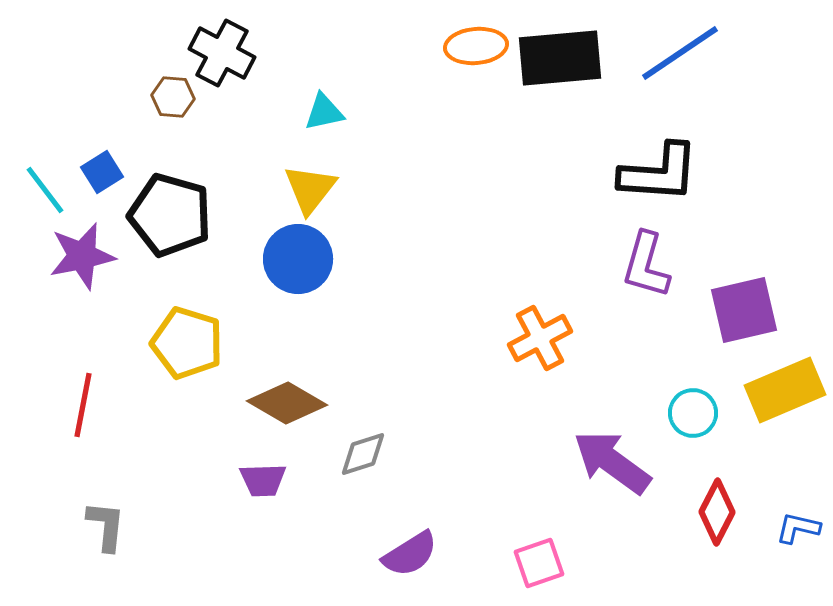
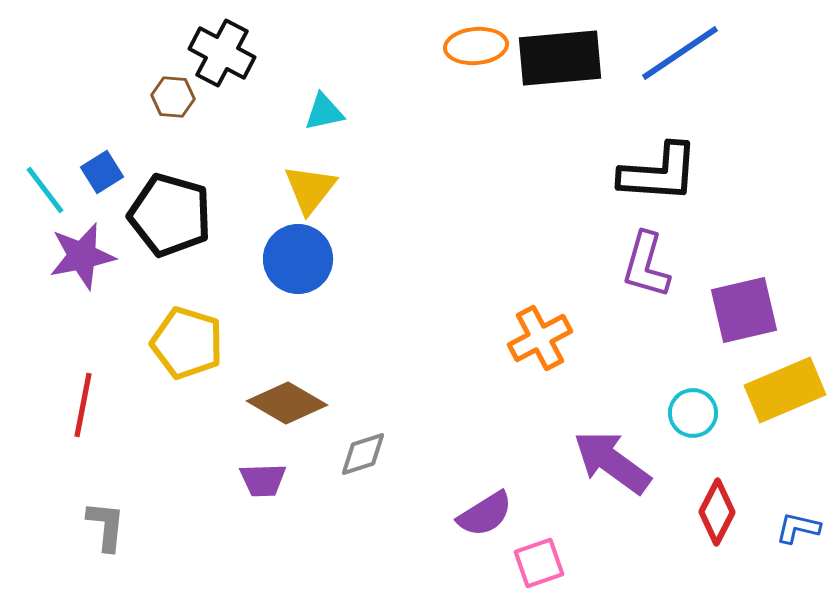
purple semicircle: moved 75 px right, 40 px up
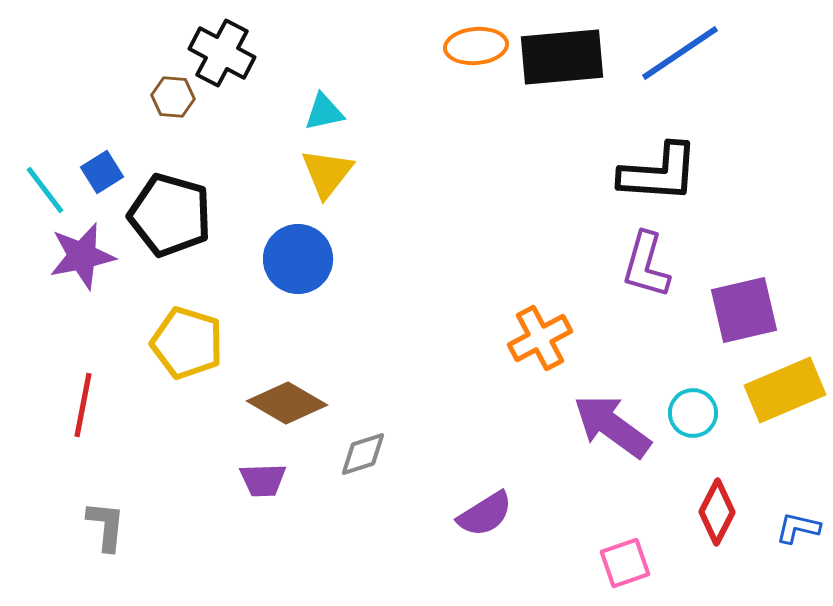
black rectangle: moved 2 px right, 1 px up
yellow triangle: moved 17 px right, 16 px up
purple arrow: moved 36 px up
pink square: moved 86 px right
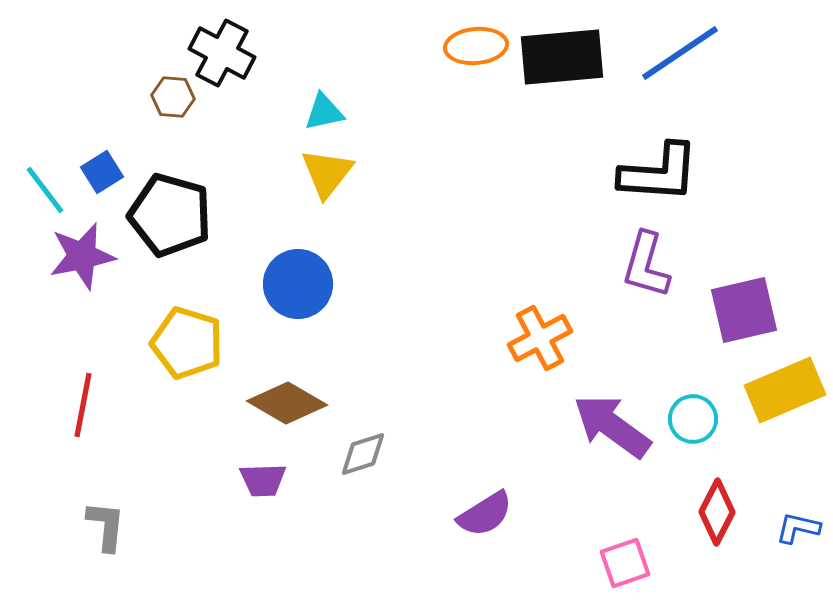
blue circle: moved 25 px down
cyan circle: moved 6 px down
